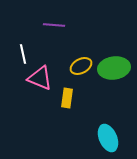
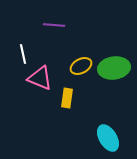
cyan ellipse: rotated 8 degrees counterclockwise
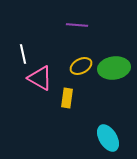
purple line: moved 23 px right
pink triangle: rotated 8 degrees clockwise
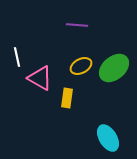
white line: moved 6 px left, 3 px down
green ellipse: rotated 32 degrees counterclockwise
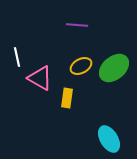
cyan ellipse: moved 1 px right, 1 px down
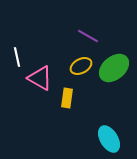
purple line: moved 11 px right, 11 px down; rotated 25 degrees clockwise
